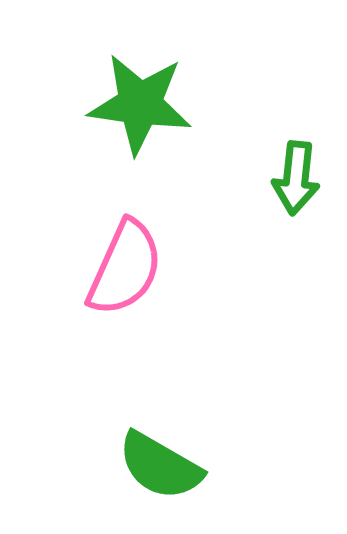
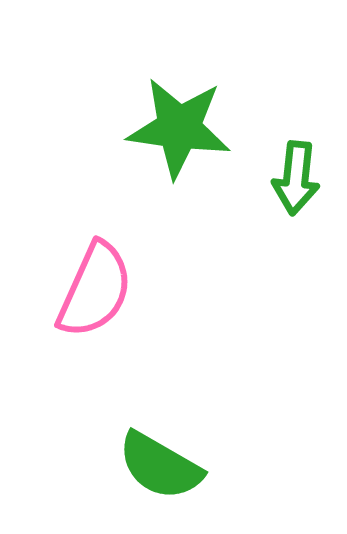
green star: moved 39 px right, 24 px down
pink semicircle: moved 30 px left, 22 px down
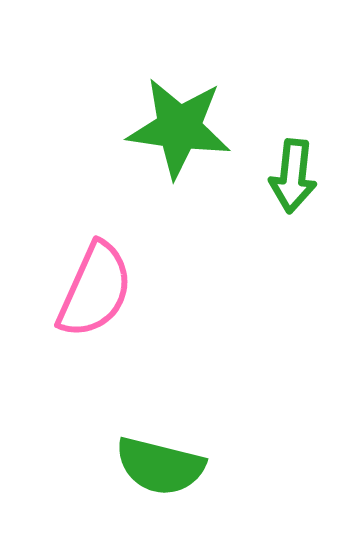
green arrow: moved 3 px left, 2 px up
green semicircle: rotated 16 degrees counterclockwise
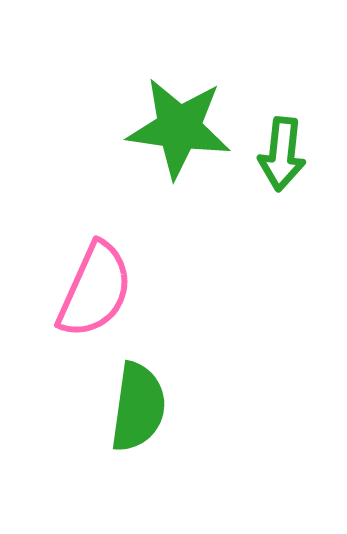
green arrow: moved 11 px left, 22 px up
green semicircle: moved 22 px left, 59 px up; rotated 96 degrees counterclockwise
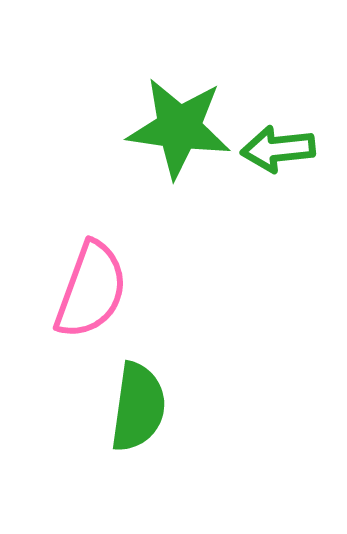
green arrow: moved 4 px left, 5 px up; rotated 78 degrees clockwise
pink semicircle: moved 4 px left; rotated 4 degrees counterclockwise
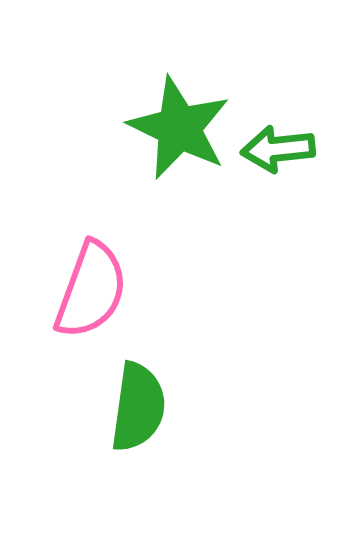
green star: rotated 18 degrees clockwise
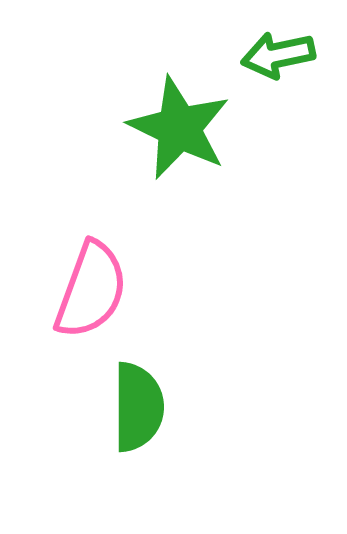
green arrow: moved 94 px up; rotated 6 degrees counterclockwise
green semicircle: rotated 8 degrees counterclockwise
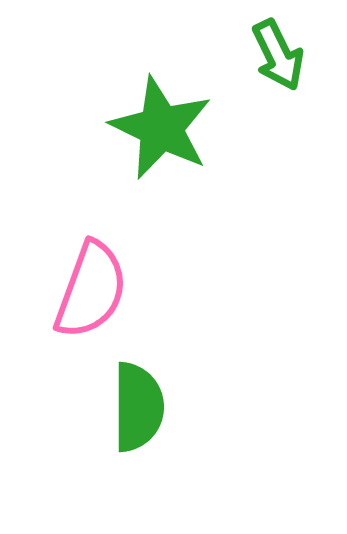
green arrow: rotated 104 degrees counterclockwise
green star: moved 18 px left
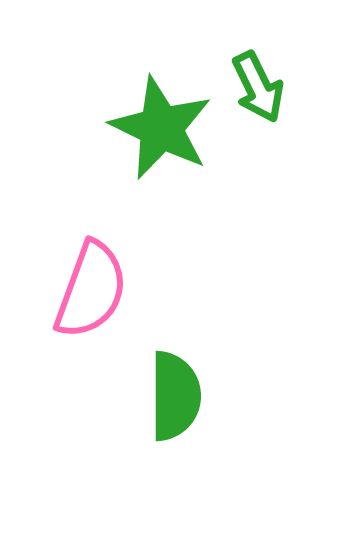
green arrow: moved 20 px left, 32 px down
green semicircle: moved 37 px right, 11 px up
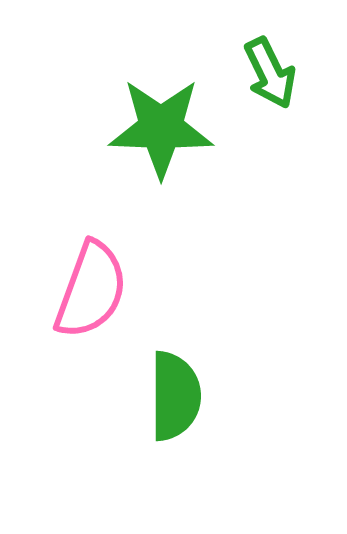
green arrow: moved 12 px right, 14 px up
green star: rotated 24 degrees counterclockwise
